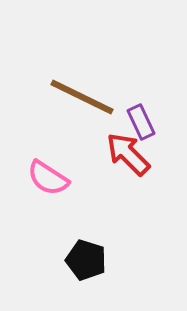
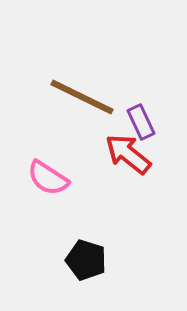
red arrow: rotated 6 degrees counterclockwise
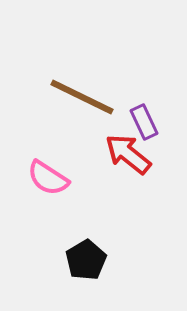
purple rectangle: moved 3 px right
black pentagon: rotated 24 degrees clockwise
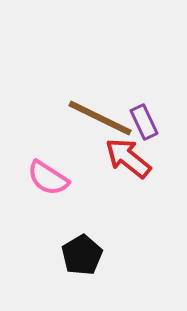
brown line: moved 18 px right, 21 px down
red arrow: moved 4 px down
black pentagon: moved 4 px left, 5 px up
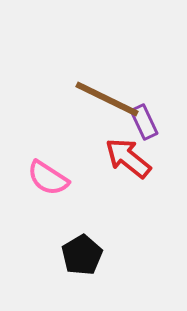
brown line: moved 7 px right, 19 px up
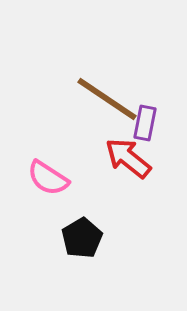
brown line: rotated 8 degrees clockwise
purple rectangle: moved 1 px right, 1 px down; rotated 36 degrees clockwise
black pentagon: moved 17 px up
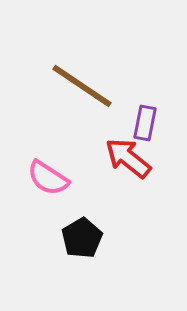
brown line: moved 25 px left, 13 px up
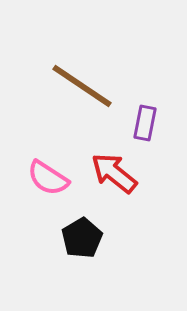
red arrow: moved 14 px left, 15 px down
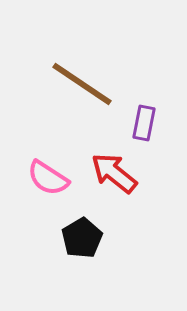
brown line: moved 2 px up
purple rectangle: moved 1 px left
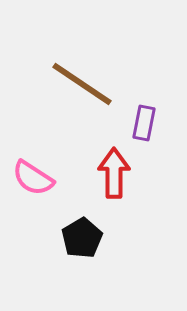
red arrow: rotated 51 degrees clockwise
pink semicircle: moved 15 px left
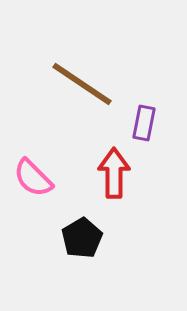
pink semicircle: rotated 12 degrees clockwise
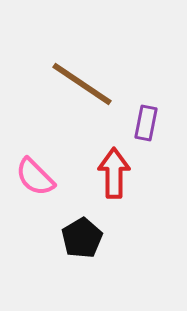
purple rectangle: moved 2 px right
pink semicircle: moved 2 px right, 1 px up
